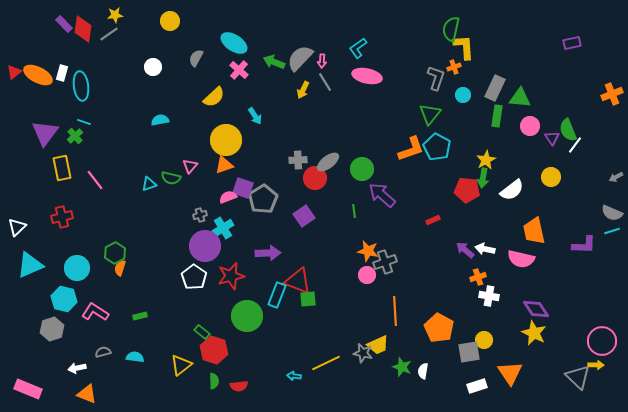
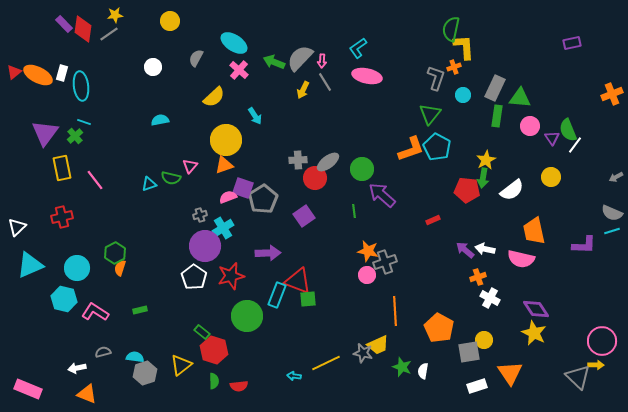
white cross at (489, 296): moved 1 px right, 2 px down; rotated 18 degrees clockwise
green rectangle at (140, 316): moved 6 px up
gray hexagon at (52, 329): moved 93 px right, 44 px down
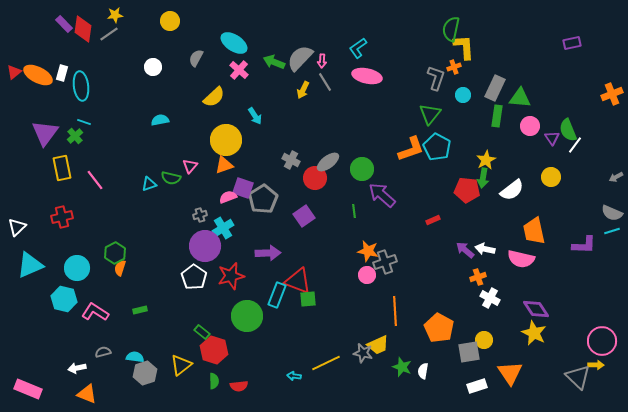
gray cross at (298, 160): moved 7 px left; rotated 30 degrees clockwise
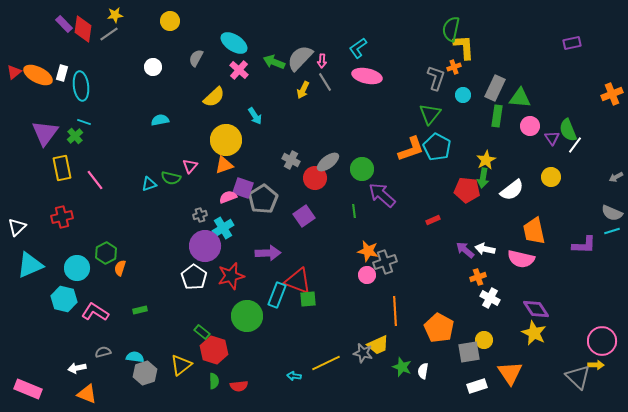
green hexagon at (115, 253): moved 9 px left
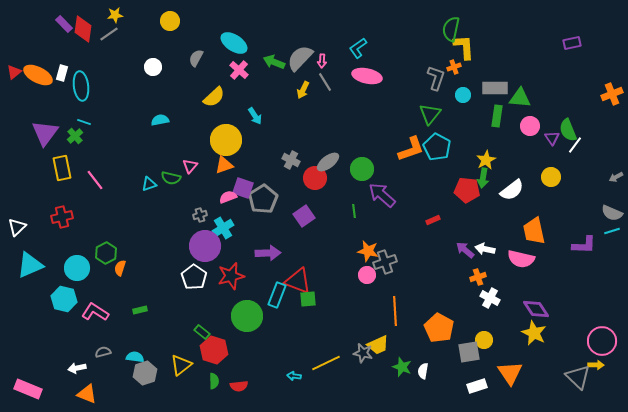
gray rectangle at (495, 88): rotated 65 degrees clockwise
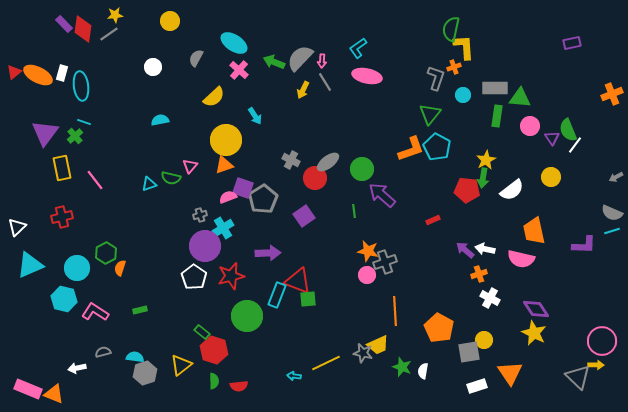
orange cross at (478, 277): moved 1 px right, 3 px up
orange triangle at (87, 394): moved 33 px left
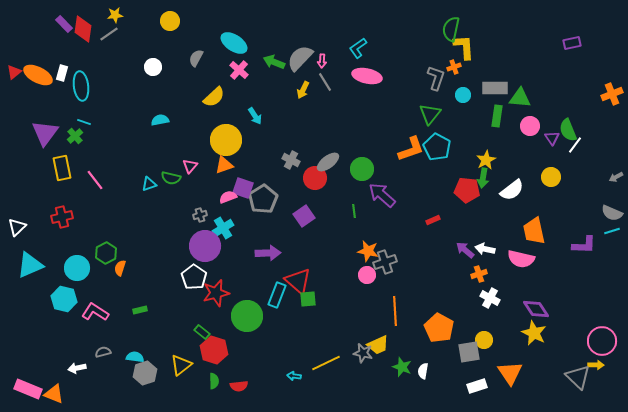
red star at (231, 276): moved 15 px left, 17 px down
red triangle at (298, 281): rotated 20 degrees clockwise
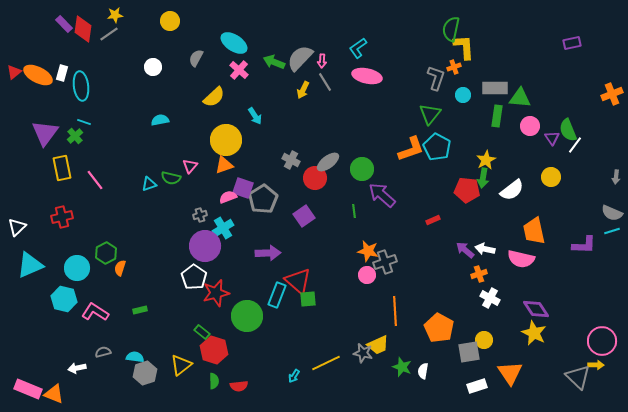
gray arrow at (616, 177): rotated 56 degrees counterclockwise
cyan arrow at (294, 376): rotated 64 degrees counterclockwise
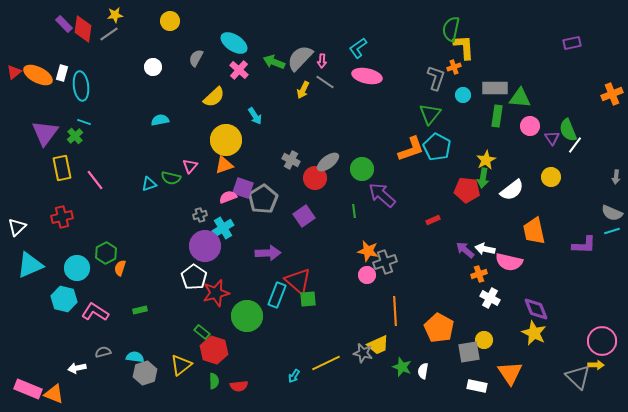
gray line at (325, 82): rotated 24 degrees counterclockwise
pink semicircle at (521, 259): moved 12 px left, 3 px down
purple diamond at (536, 309): rotated 12 degrees clockwise
white rectangle at (477, 386): rotated 30 degrees clockwise
